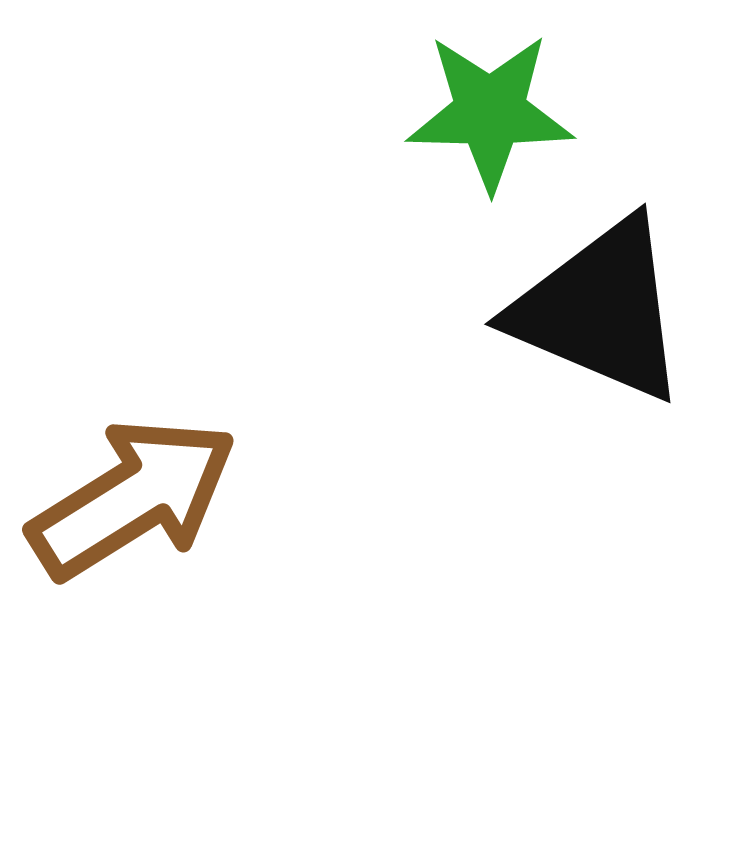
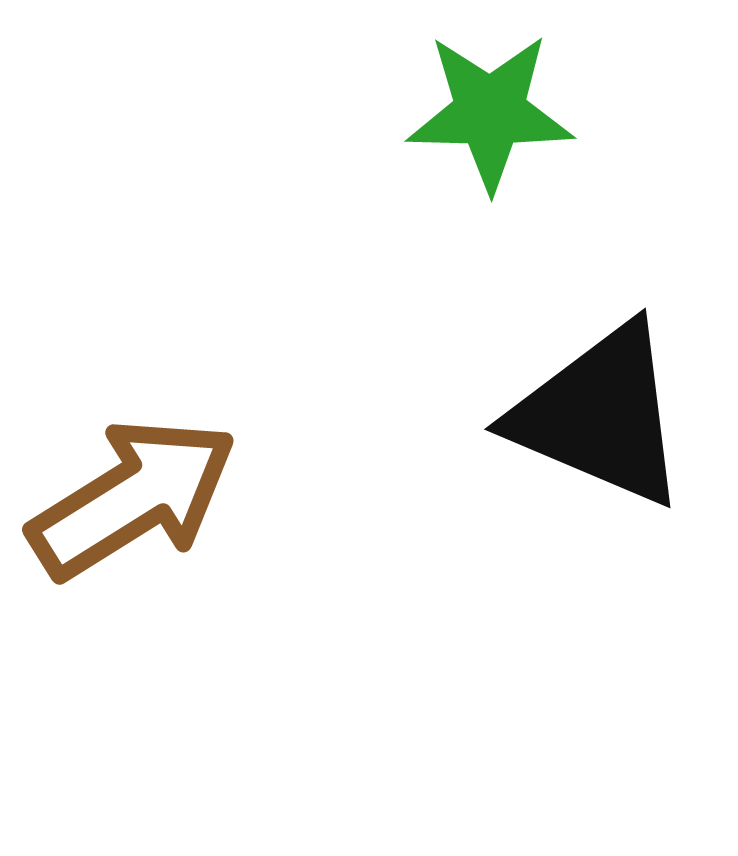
black triangle: moved 105 px down
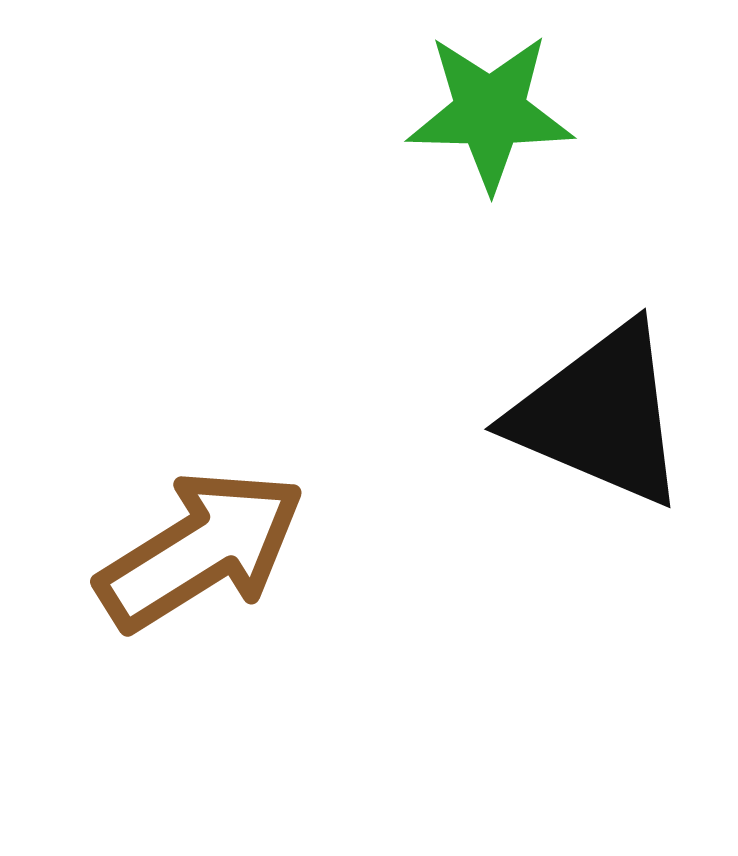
brown arrow: moved 68 px right, 52 px down
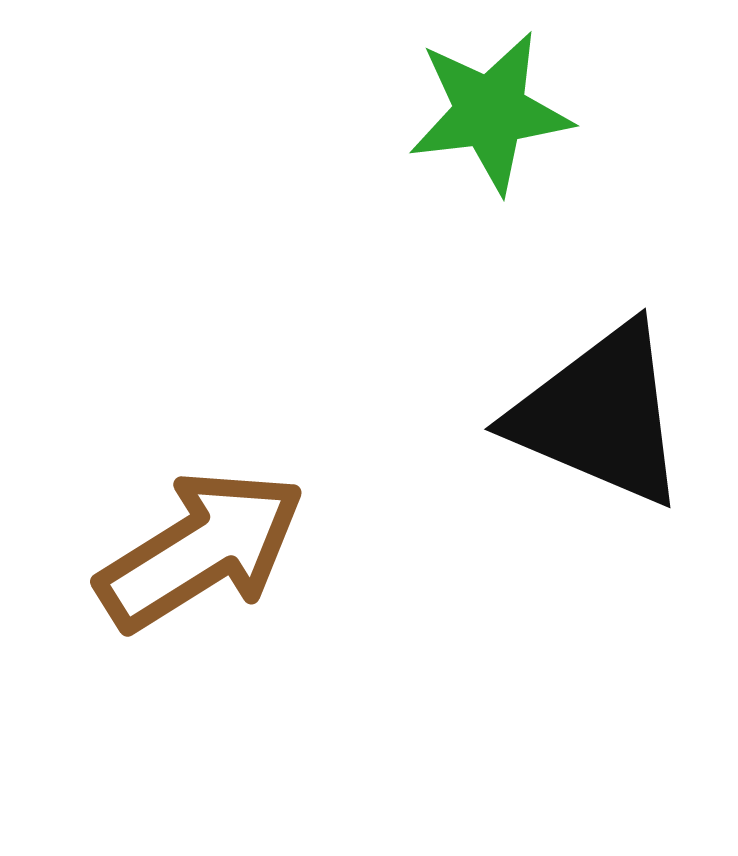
green star: rotated 8 degrees counterclockwise
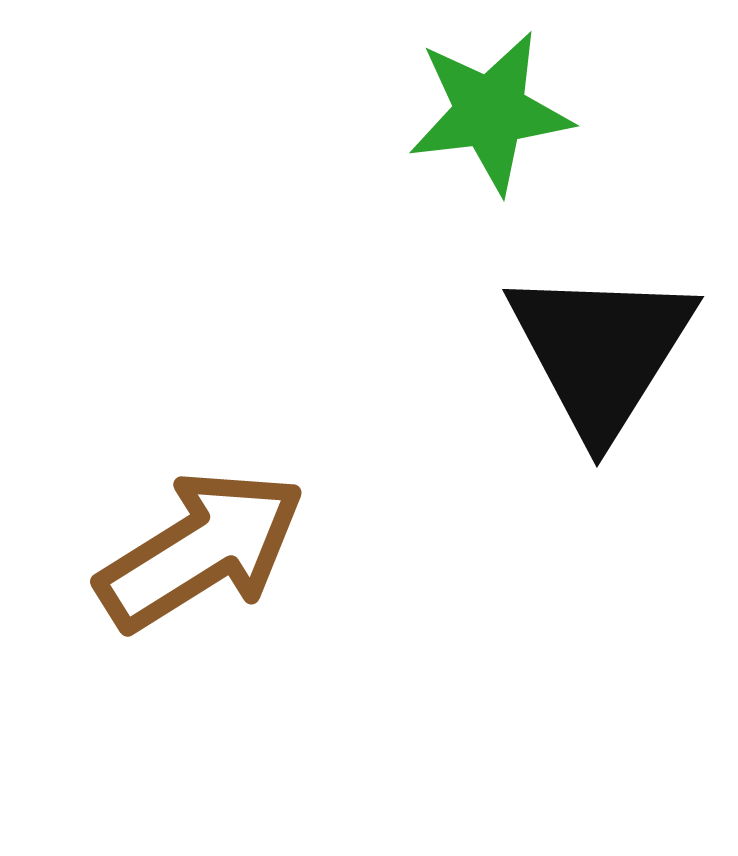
black triangle: moved 1 px right, 64 px up; rotated 39 degrees clockwise
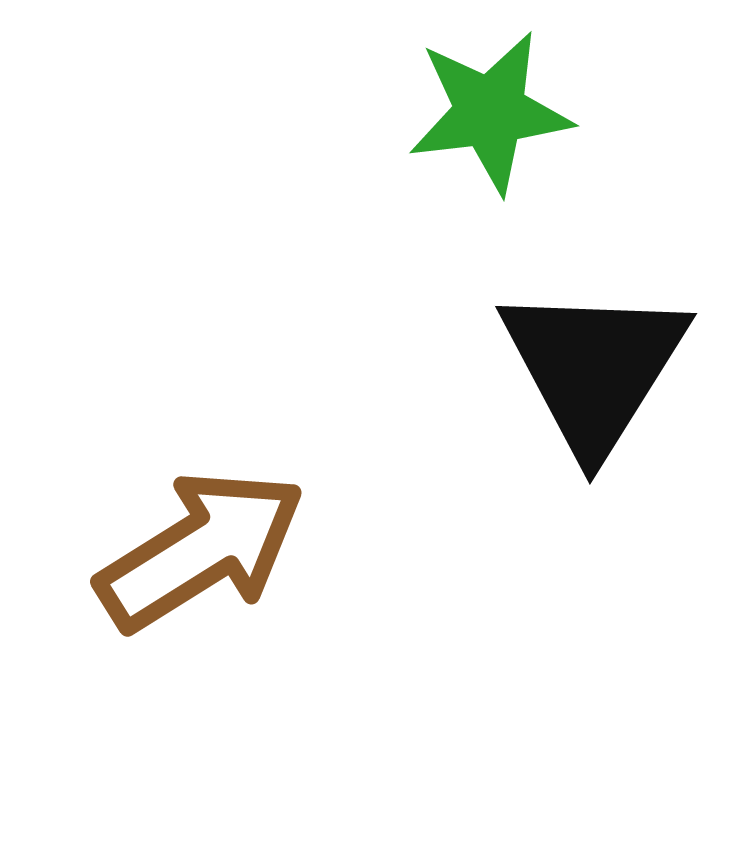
black triangle: moved 7 px left, 17 px down
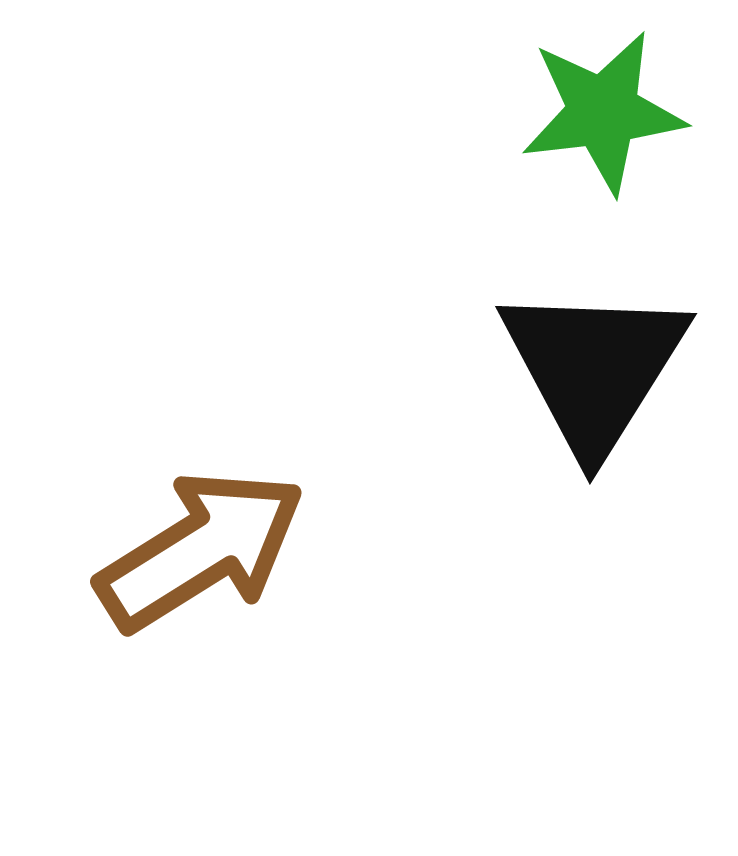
green star: moved 113 px right
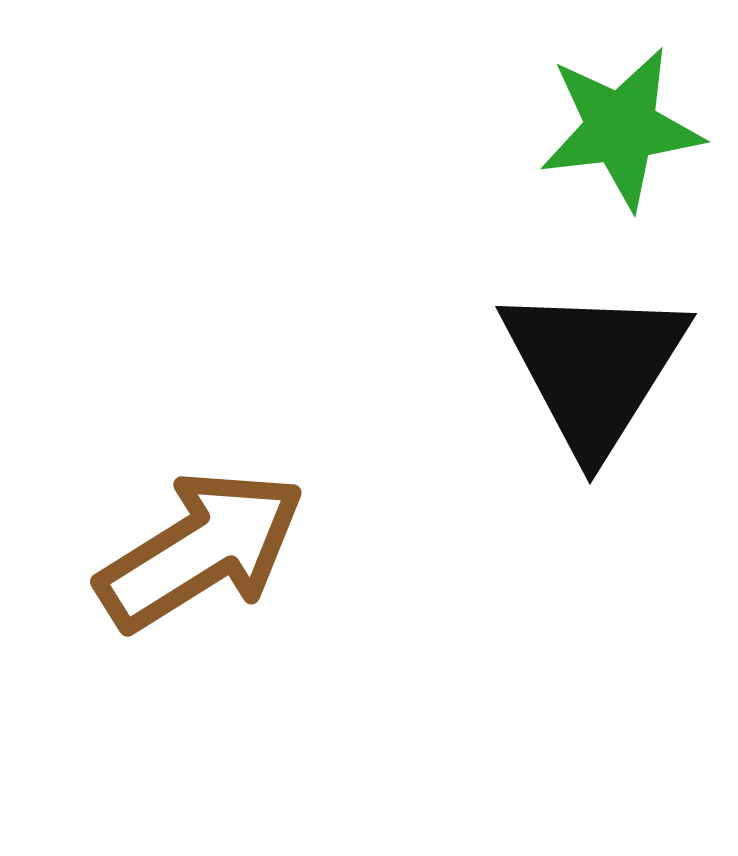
green star: moved 18 px right, 16 px down
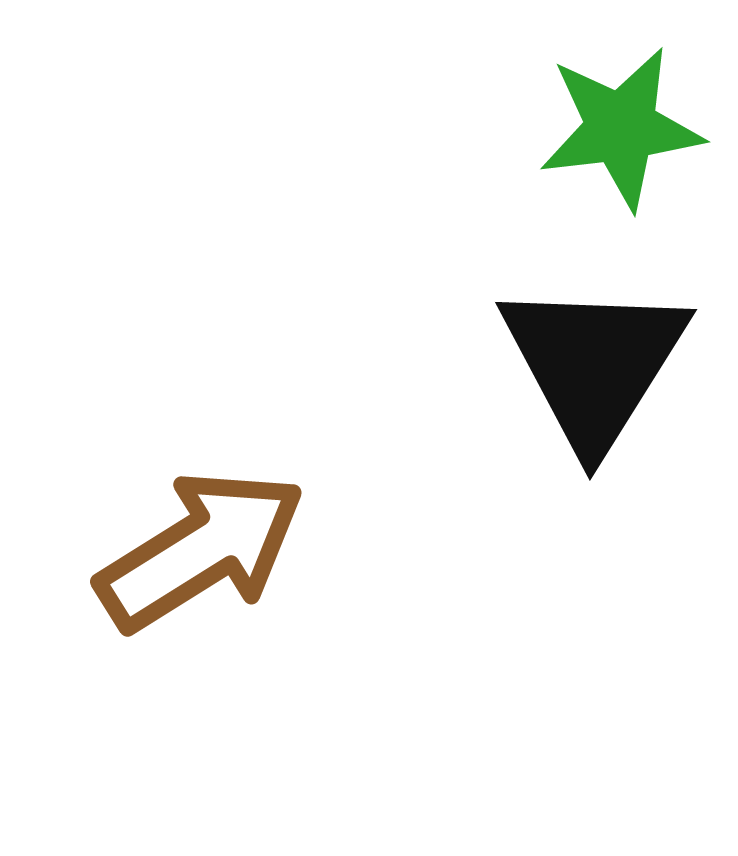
black triangle: moved 4 px up
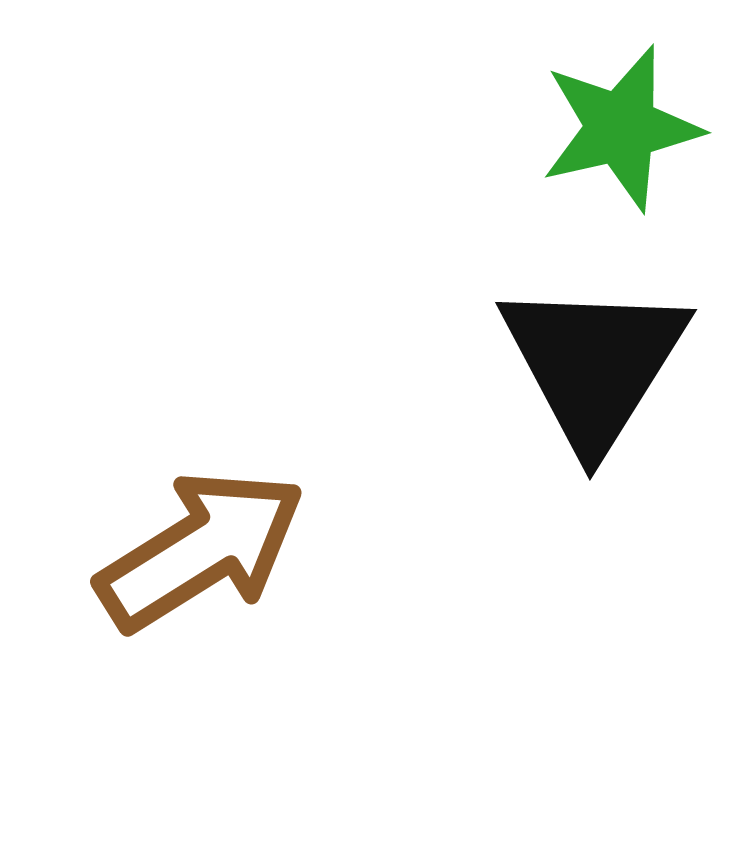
green star: rotated 6 degrees counterclockwise
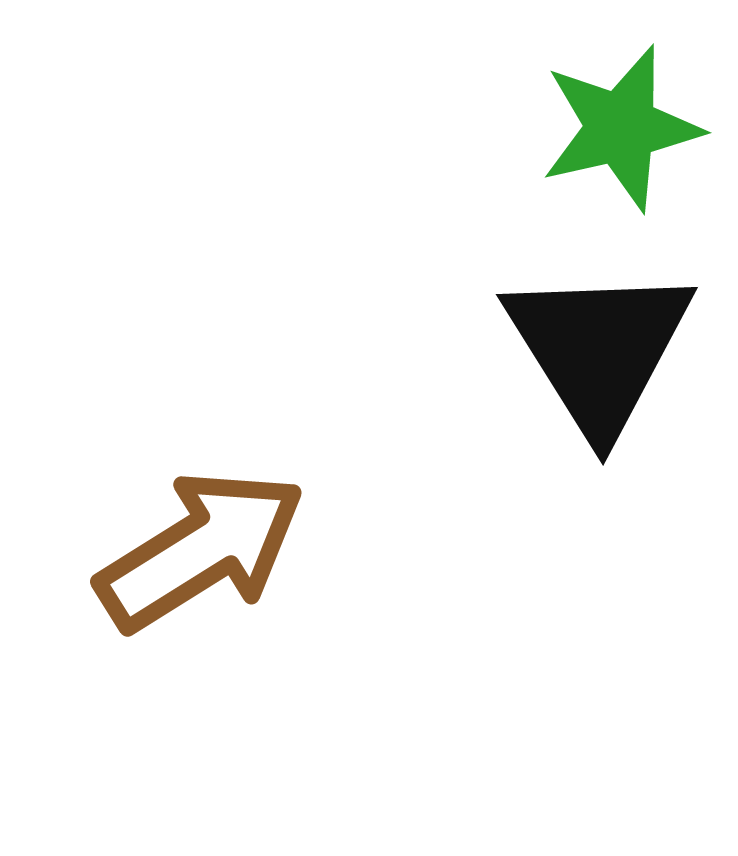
black triangle: moved 5 px right, 15 px up; rotated 4 degrees counterclockwise
